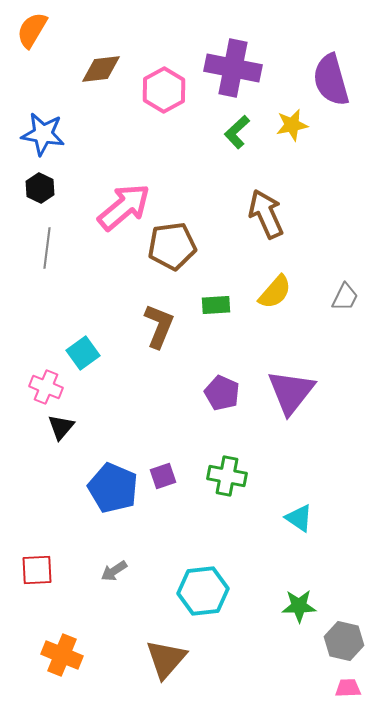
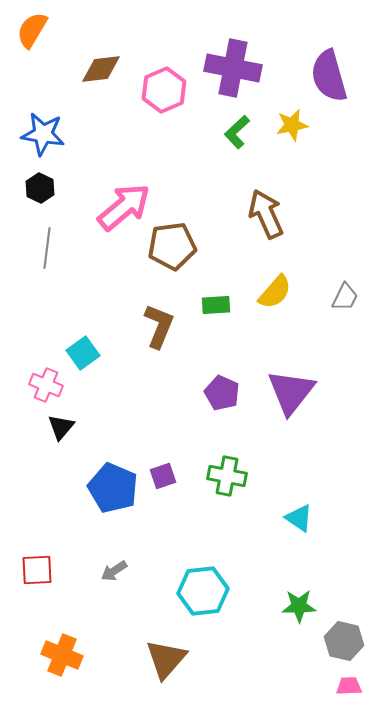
purple semicircle: moved 2 px left, 4 px up
pink hexagon: rotated 6 degrees clockwise
pink cross: moved 2 px up
pink trapezoid: moved 1 px right, 2 px up
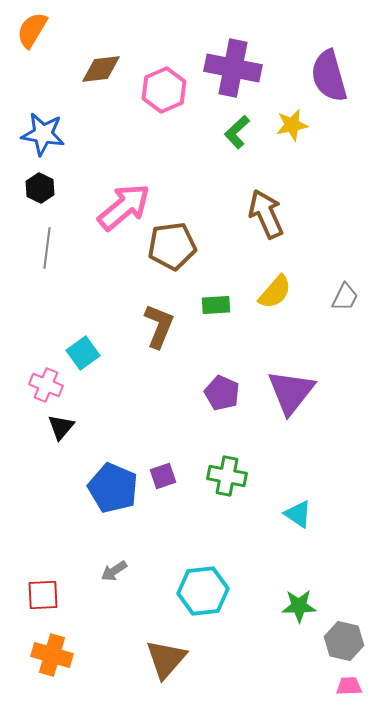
cyan triangle: moved 1 px left, 4 px up
red square: moved 6 px right, 25 px down
orange cross: moved 10 px left; rotated 6 degrees counterclockwise
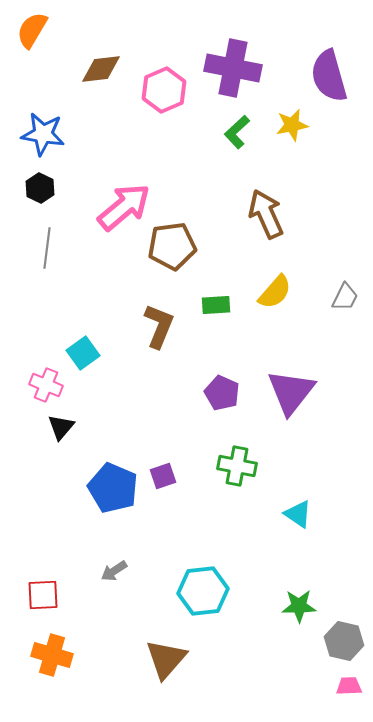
green cross: moved 10 px right, 10 px up
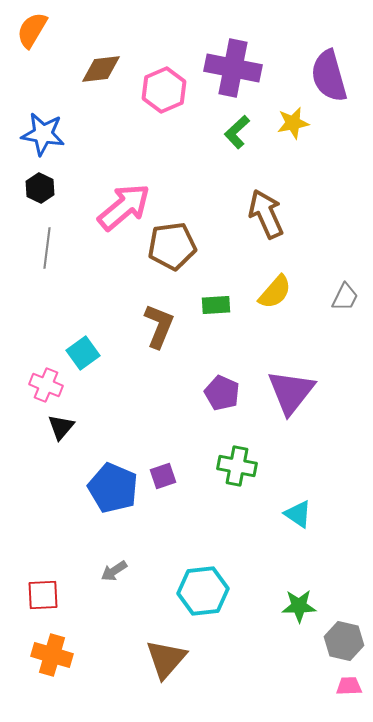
yellow star: moved 1 px right, 2 px up
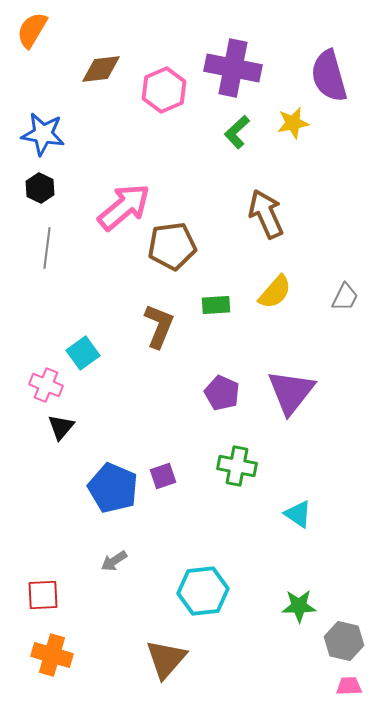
gray arrow: moved 10 px up
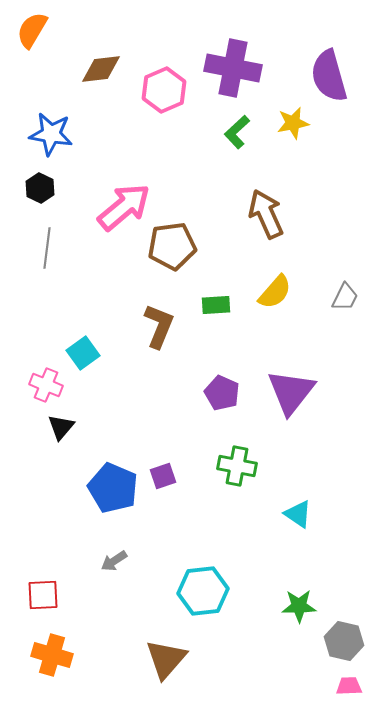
blue star: moved 8 px right
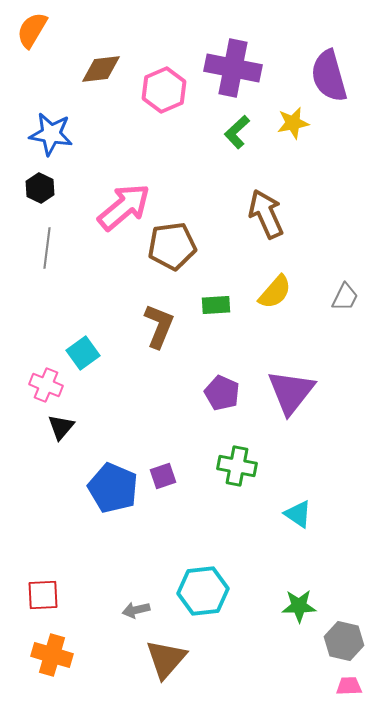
gray arrow: moved 22 px right, 49 px down; rotated 20 degrees clockwise
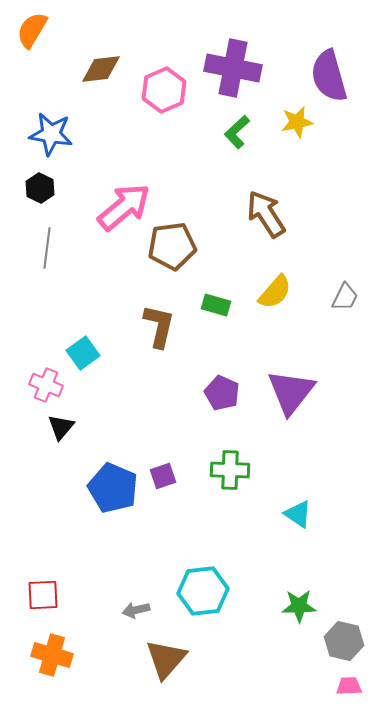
yellow star: moved 4 px right, 1 px up
brown arrow: rotated 9 degrees counterclockwise
green rectangle: rotated 20 degrees clockwise
brown L-shape: rotated 9 degrees counterclockwise
green cross: moved 7 px left, 4 px down; rotated 9 degrees counterclockwise
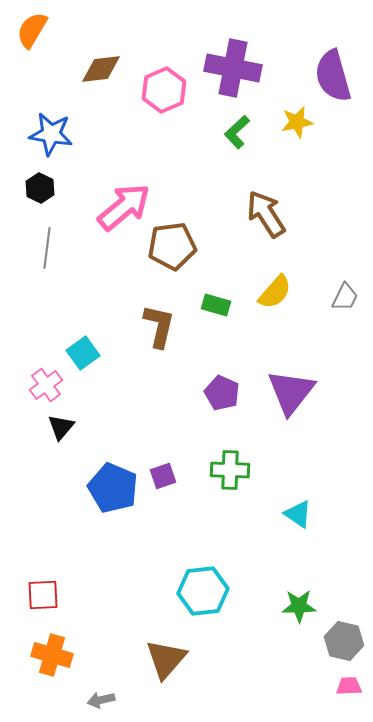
purple semicircle: moved 4 px right
pink cross: rotated 32 degrees clockwise
gray arrow: moved 35 px left, 90 px down
